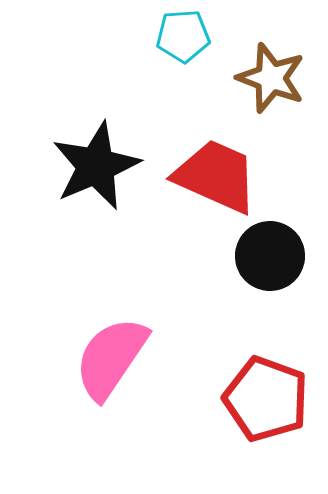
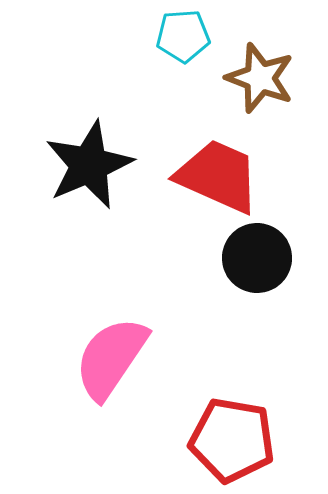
brown star: moved 11 px left
black star: moved 7 px left, 1 px up
red trapezoid: moved 2 px right
black circle: moved 13 px left, 2 px down
red pentagon: moved 34 px left, 41 px down; rotated 10 degrees counterclockwise
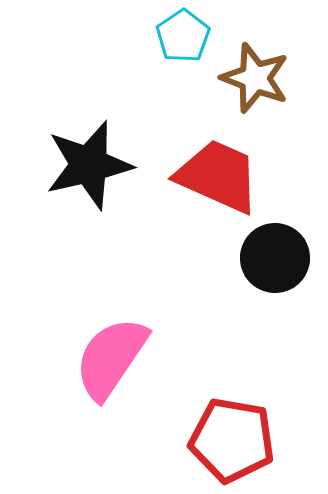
cyan pentagon: rotated 30 degrees counterclockwise
brown star: moved 5 px left
black star: rotated 10 degrees clockwise
black circle: moved 18 px right
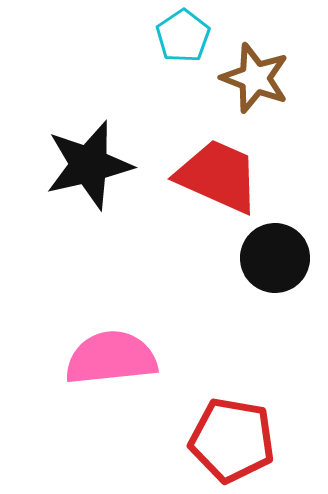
pink semicircle: rotated 50 degrees clockwise
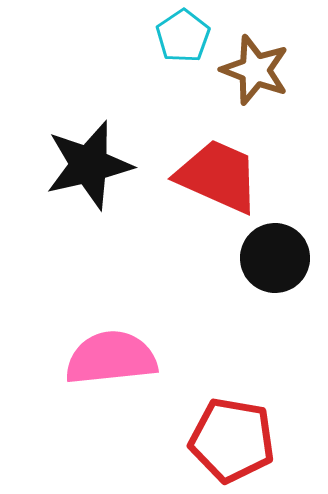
brown star: moved 8 px up
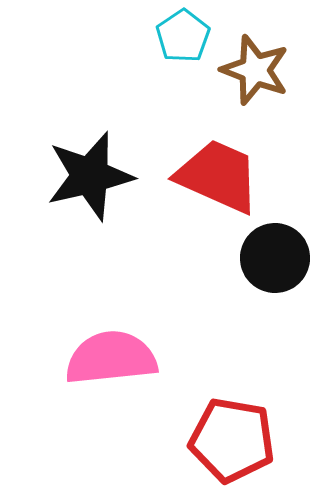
black star: moved 1 px right, 11 px down
